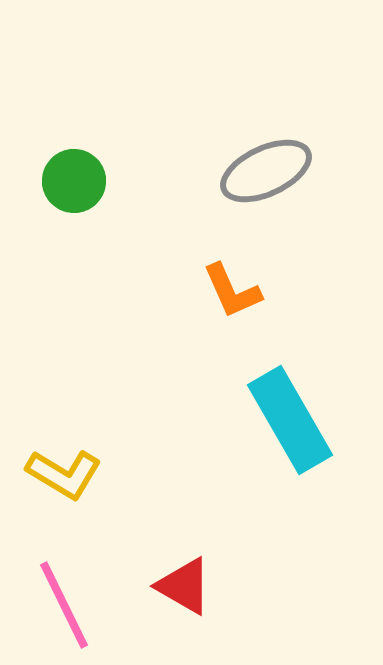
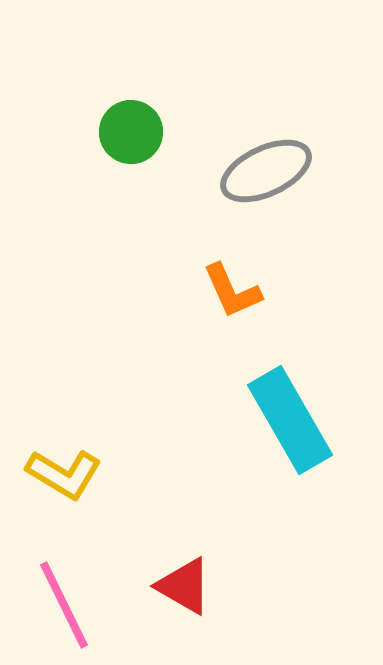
green circle: moved 57 px right, 49 px up
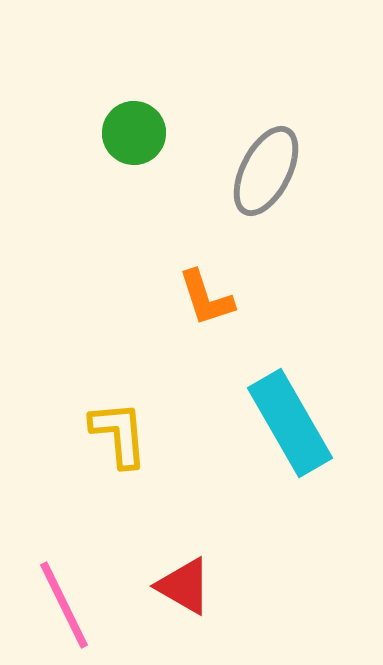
green circle: moved 3 px right, 1 px down
gray ellipse: rotated 38 degrees counterclockwise
orange L-shape: moved 26 px left, 7 px down; rotated 6 degrees clockwise
cyan rectangle: moved 3 px down
yellow L-shape: moved 55 px right, 40 px up; rotated 126 degrees counterclockwise
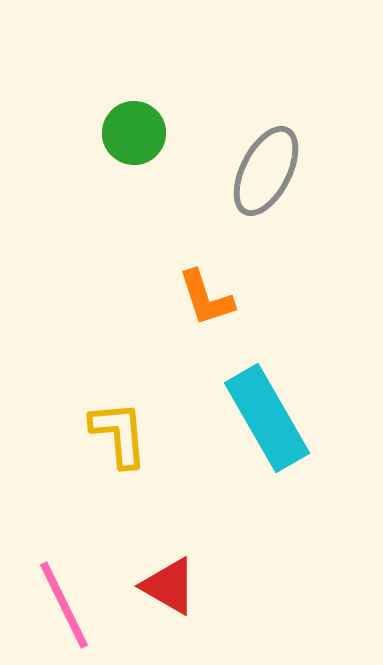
cyan rectangle: moved 23 px left, 5 px up
red triangle: moved 15 px left
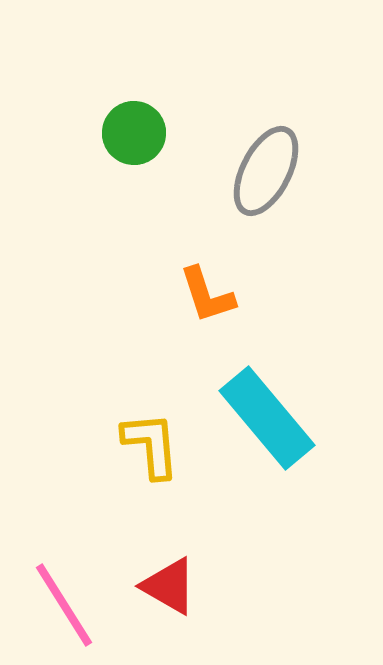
orange L-shape: moved 1 px right, 3 px up
cyan rectangle: rotated 10 degrees counterclockwise
yellow L-shape: moved 32 px right, 11 px down
pink line: rotated 6 degrees counterclockwise
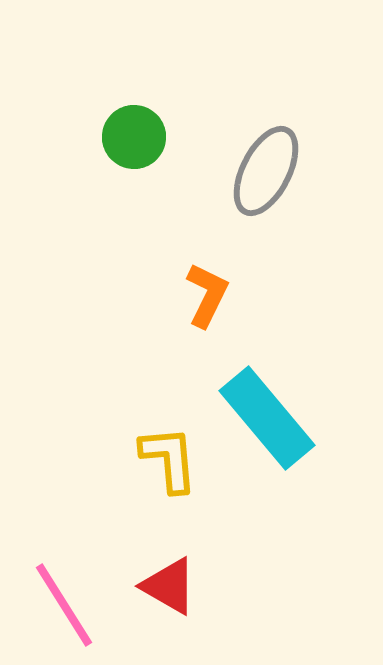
green circle: moved 4 px down
orange L-shape: rotated 136 degrees counterclockwise
yellow L-shape: moved 18 px right, 14 px down
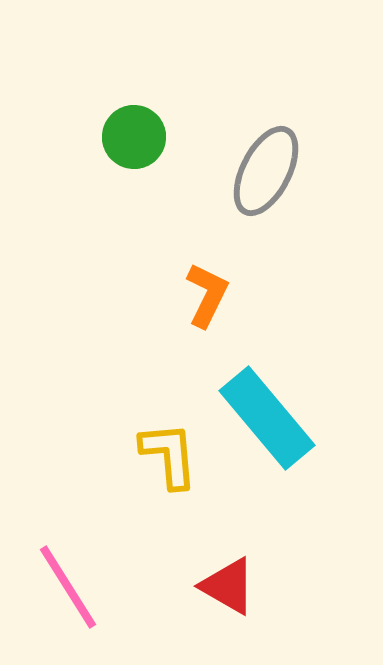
yellow L-shape: moved 4 px up
red triangle: moved 59 px right
pink line: moved 4 px right, 18 px up
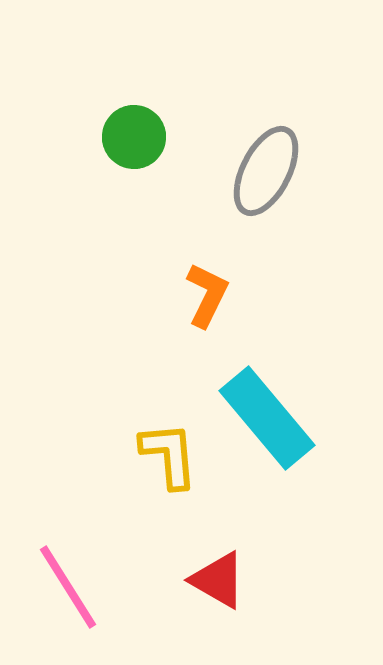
red triangle: moved 10 px left, 6 px up
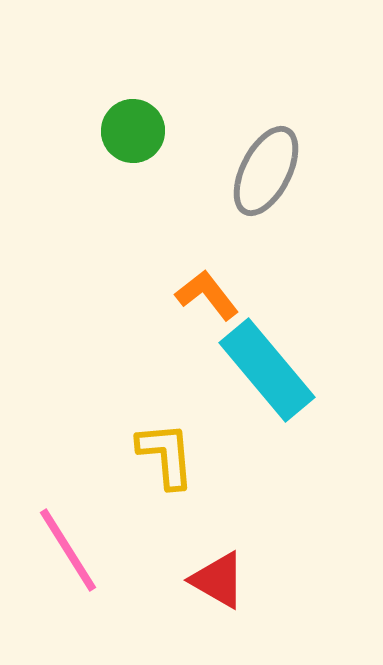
green circle: moved 1 px left, 6 px up
orange L-shape: rotated 64 degrees counterclockwise
cyan rectangle: moved 48 px up
yellow L-shape: moved 3 px left
pink line: moved 37 px up
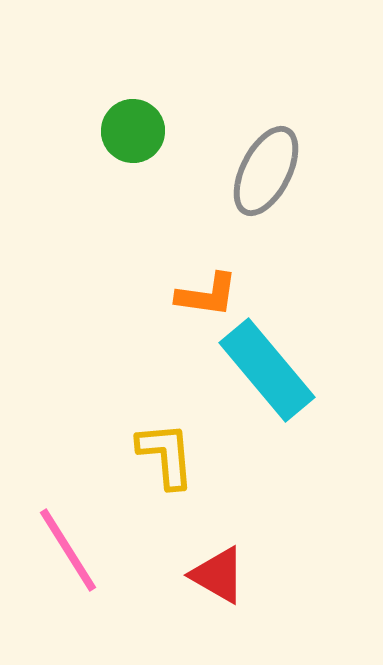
orange L-shape: rotated 136 degrees clockwise
red triangle: moved 5 px up
